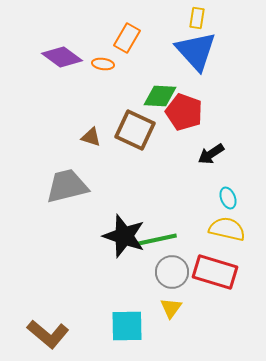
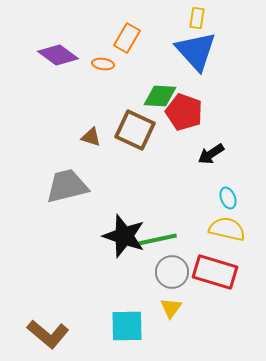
purple diamond: moved 4 px left, 2 px up
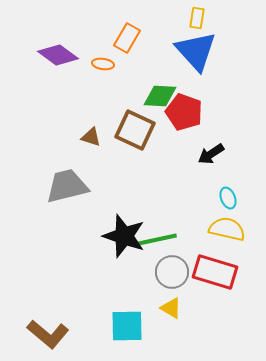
yellow triangle: rotated 35 degrees counterclockwise
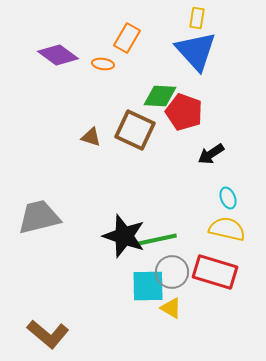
gray trapezoid: moved 28 px left, 31 px down
cyan square: moved 21 px right, 40 px up
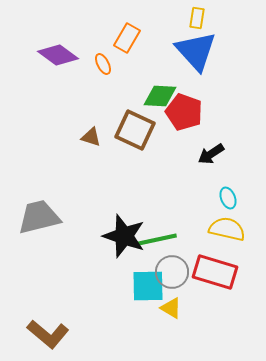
orange ellipse: rotated 55 degrees clockwise
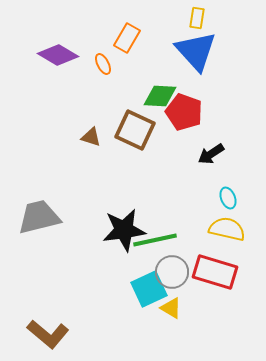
purple diamond: rotated 6 degrees counterclockwise
black star: moved 6 px up; rotated 27 degrees counterclockwise
cyan square: moved 1 px right, 3 px down; rotated 24 degrees counterclockwise
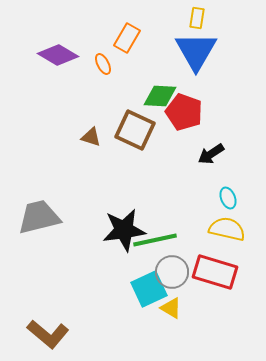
blue triangle: rotated 12 degrees clockwise
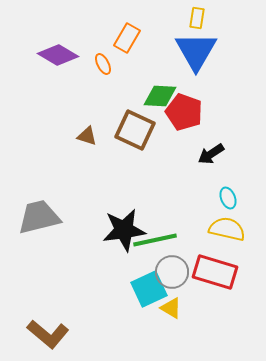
brown triangle: moved 4 px left, 1 px up
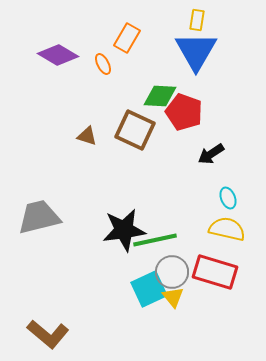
yellow rectangle: moved 2 px down
yellow triangle: moved 2 px right, 11 px up; rotated 20 degrees clockwise
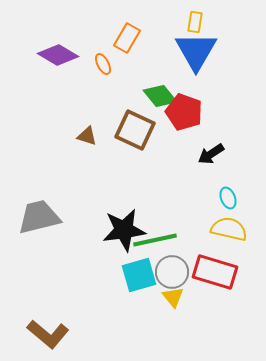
yellow rectangle: moved 2 px left, 2 px down
green diamond: rotated 48 degrees clockwise
yellow semicircle: moved 2 px right
cyan square: moved 10 px left, 14 px up; rotated 9 degrees clockwise
